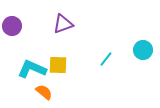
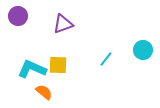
purple circle: moved 6 px right, 10 px up
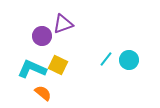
purple circle: moved 24 px right, 20 px down
cyan circle: moved 14 px left, 10 px down
yellow square: rotated 24 degrees clockwise
orange semicircle: moved 1 px left, 1 px down
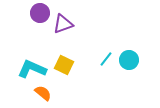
purple circle: moved 2 px left, 23 px up
yellow square: moved 6 px right
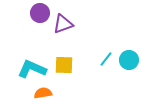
yellow square: rotated 24 degrees counterclockwise
orange semicircle: rotated 48 degrees counterclockwise
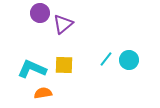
purple triangle: rotated 20 degrees counterclockwise
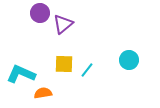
cyan line: moved 19 px left, 11 px down
yellow square: moved 1 px up
cyan L-shape: moved 11 px left, 5 px down
